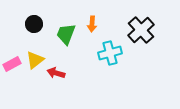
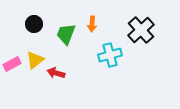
cyan cross: moved 2 px down
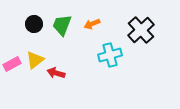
orange arrow: rotated 63 degrees clockwise
green trapezoid: moved 4 px left, 9 px up
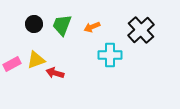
orange arrow: moved 3 px down
cyan cross: rotated 15 degrees clockwise
yellow triangle: moved 1 px right; rotated 18 degrees clockwise
red arrow: moved 1 px left
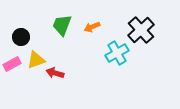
black circle: moved 13 px left, 13 px down
cyan cross: moved 7 px right, 2 px up; rotated 30 degrees counterclockwise
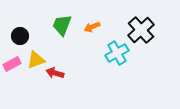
black circle: moved 1 px left, 1 px up
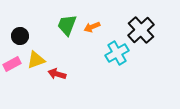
green trapezoid: moved 5 px right
red arrow: moved 2 px right, 1 px down
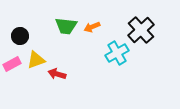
green trapezoid: moved 1 px left, 1 px down; rotated 105 degrees counterclockwise
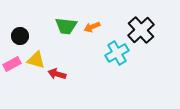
yellow triangle: rotated 36 degrees clockwise
